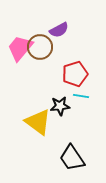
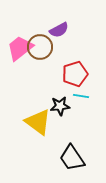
pink trapezoid: rotated 12 degrees clockwise
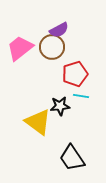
brown circle: moved 12 px right
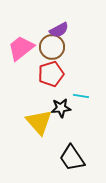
pink trapezoid: moved 1 px right
red pentagon: moved 24 px left
black star: moved 1 px right, 2 px down
yellow triangle: moved 1 px right; rotated 12 degrees clockwise
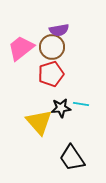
purple semicircle: rotated 18 degrees clockwise
cyan line: moved 8 px down
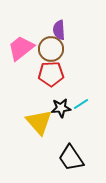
purple semicircle: rotated 96 degrees clockwise
brown circle: moved 1 px left, 2 px down
red pentagon: rotated 15 degrees clockwise
cyan line: rotated 42 degrees counterclockwise
black trapezoid: moved 1 px left
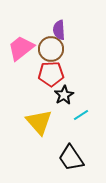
cyan line: moved 11 px down
black star: moved 3 px right, 13 px up; rotated 24 degrees counterclockwise
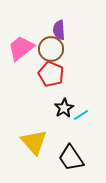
red pentagon: rotated 25 degrees clockwise
black star: moved 13 px down
yellow triangle: moved 5 px left, 20 px down
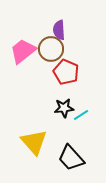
pink trapezoid: moved 2 px right, 3 px down
red pentagon: moved 15 px right, 2 px up
black star: rotated 24 degrees clockwise
black trapezoid: rotated 8 degrees counterclockwise
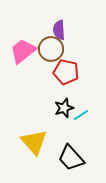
red pentagon: rotated 10 degrees counterclockwise
black star: rotated 12 degrees counterclockwise
